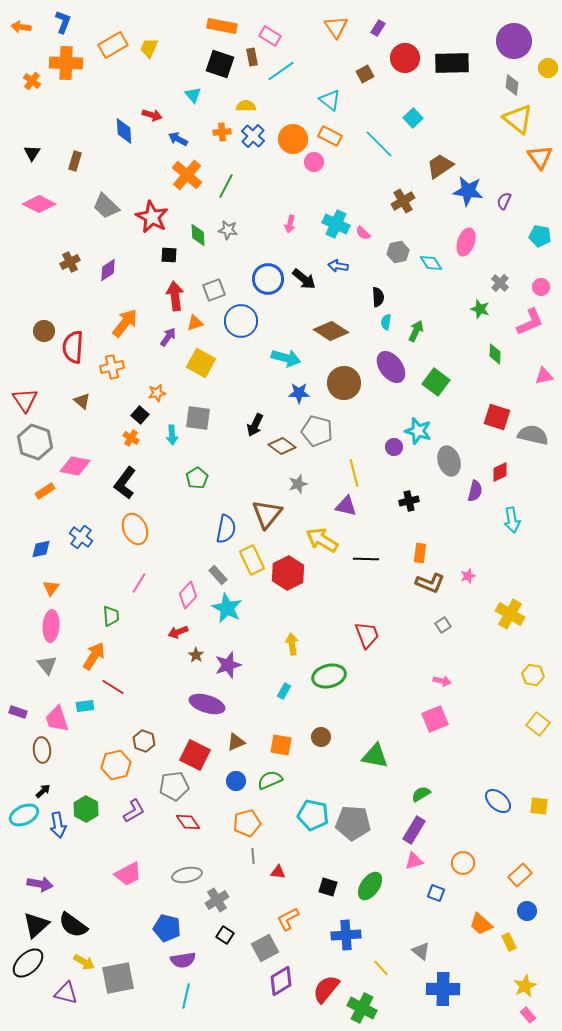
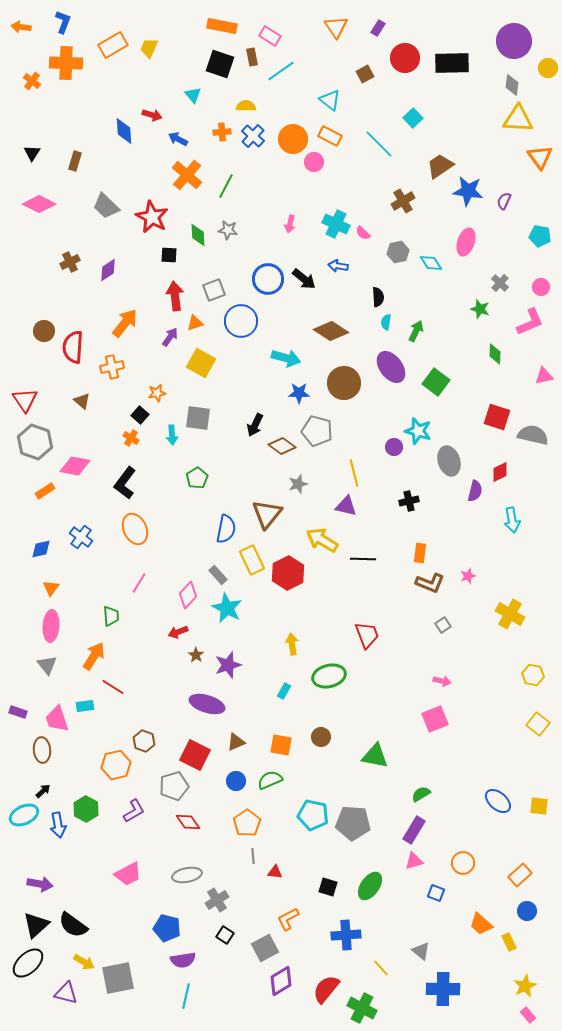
yellow triangle at (518, 119): rotated 36 degrees counterclockwise
purple arrow at (168, 337): moved 2 px right
black line at (366, 559): moved 3 px left
gray pentagon at (174, 786): rotated 8 degrees counterclockwise
orange pentagon at (247, 823): rotated 20 degrees counterclockwise
red triangle at (278, 872): moved 3 px left
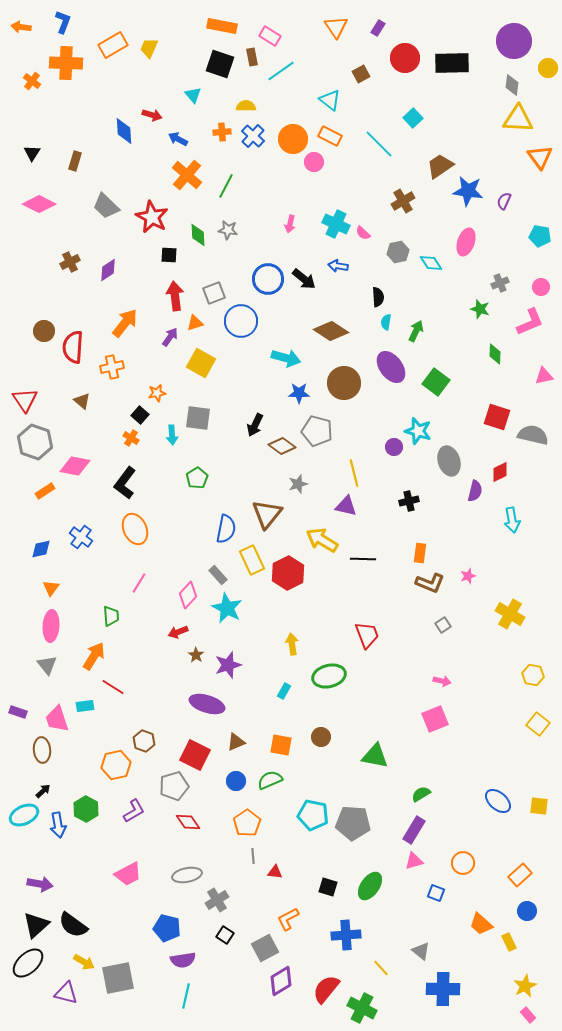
brown square at (365, 74): moved 4 px left
gray cross at (500, 283): rotated 24 degrees clockwise
gray square at (214, 290): moved 3 px down
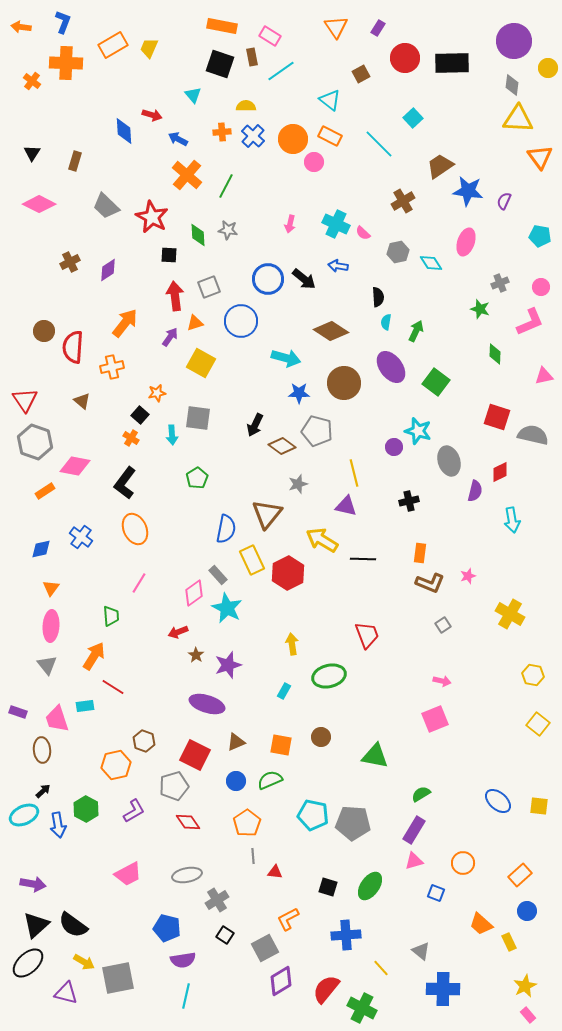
gray square at (214, 293): moved 5 px left, 6 px up
pink diamond at (188, 595): moved 6 px right, 2 px up; rotated 12 degrees clockwise
purple arrow at (40, 884): moved 7 px left
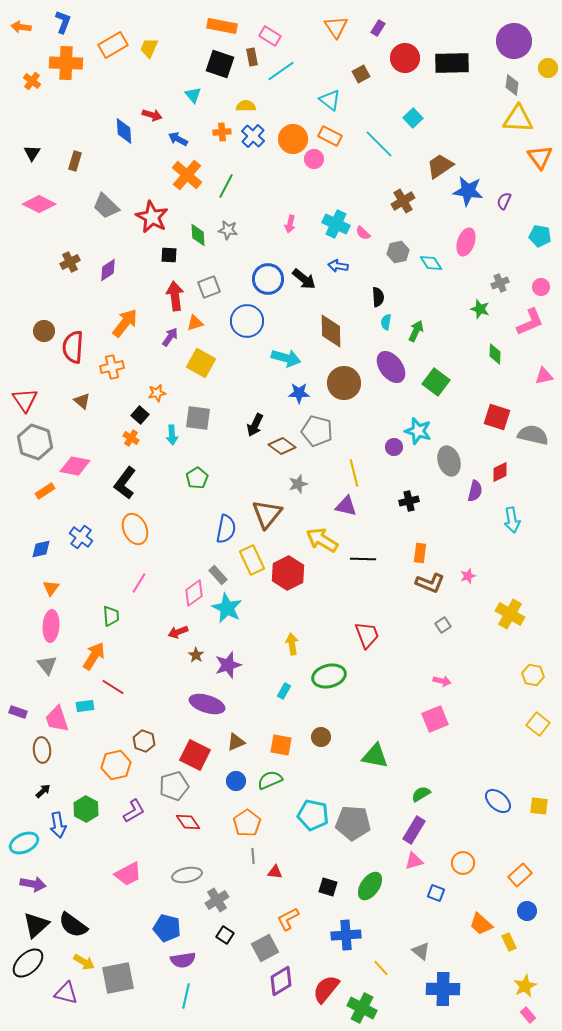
pink circle at (314, 162): moved 3 px up
blue circle at (241, 321): moved 6 px right
brown diamond at (331, 331): rotated 56 degrees clockwise
cyan ellipse at (24, 815): moved 28 px down
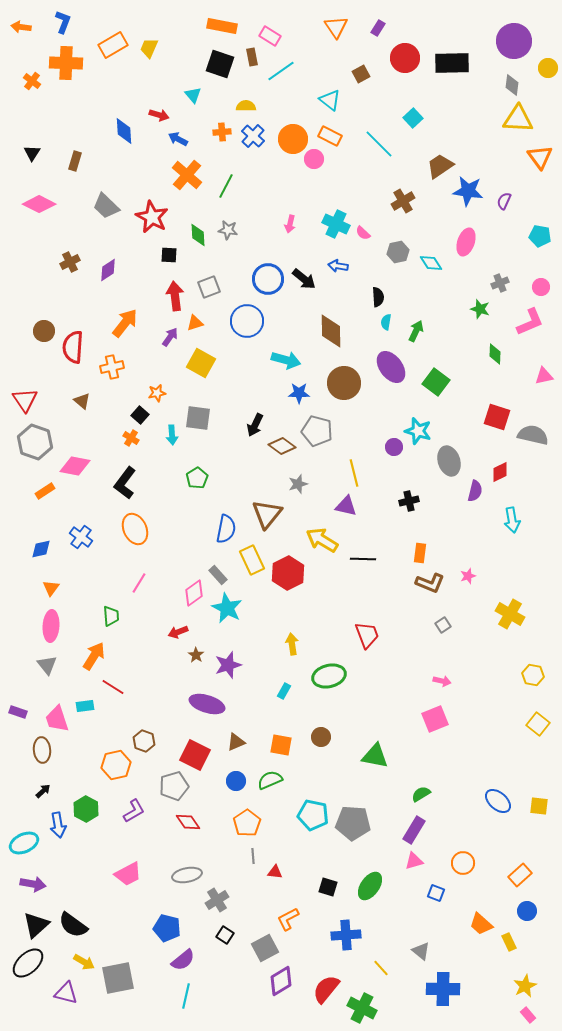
red arrow at (152, 115): moved 7 px right
cyan arrow at (286, 358): moved 2 px down
purple semicircle at (183, 960): rotated 30 degrees counterclockwise
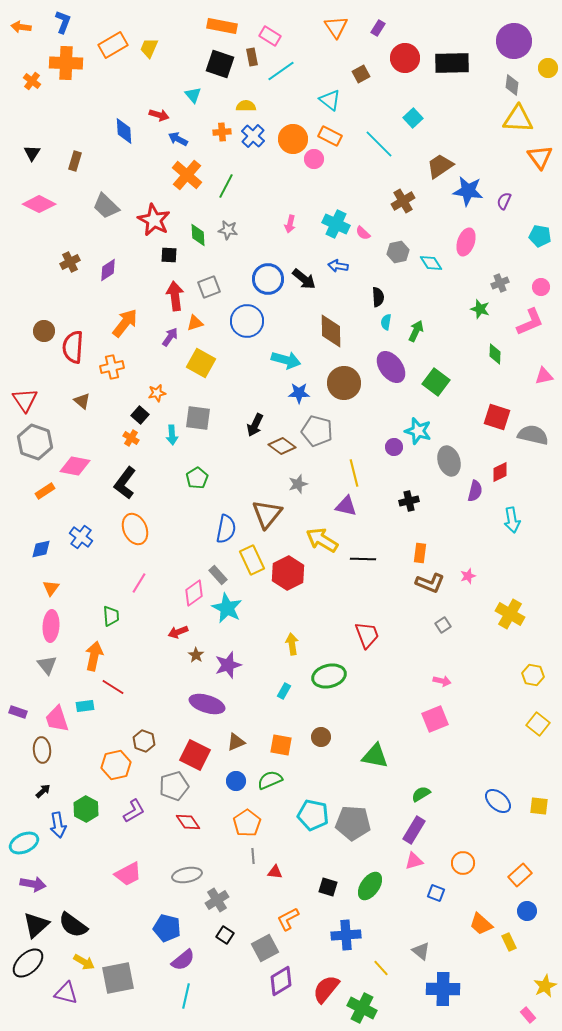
red star at (152, 217): moved 2 px right, 3 px down
orange arrow at (94, 656): rotated 20 degrees counterclockwise
yellow star at (525, 986): moved 20 px right
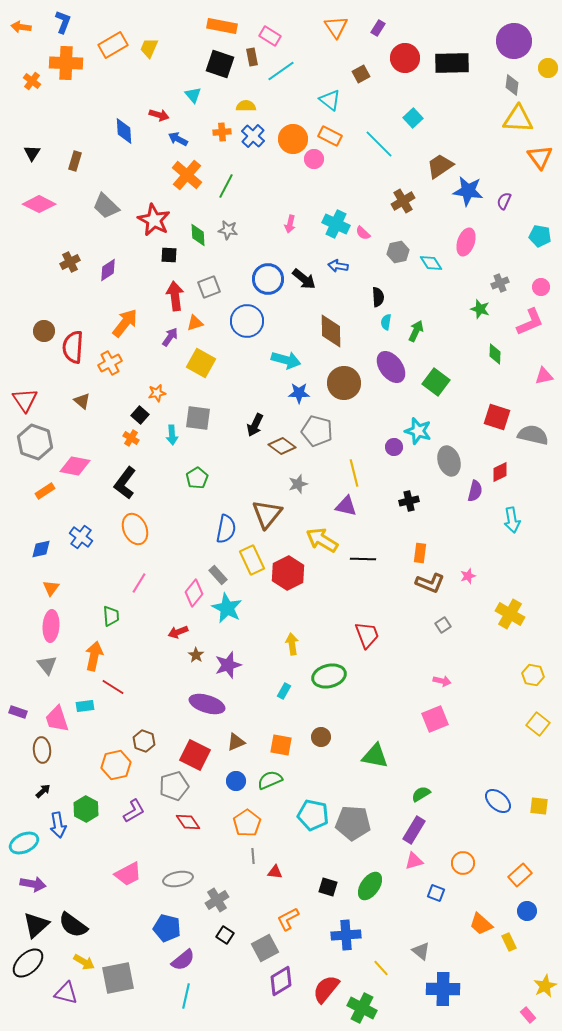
orange cross at (112, 367): moved 2 px left, 4 px up; rotated 15 degrees counterclockwise
pink diamond at (194, 593): rotated 16 degrees counterclockwise
gray ellipse at (187, 875): moved 9 px left, 4 px down
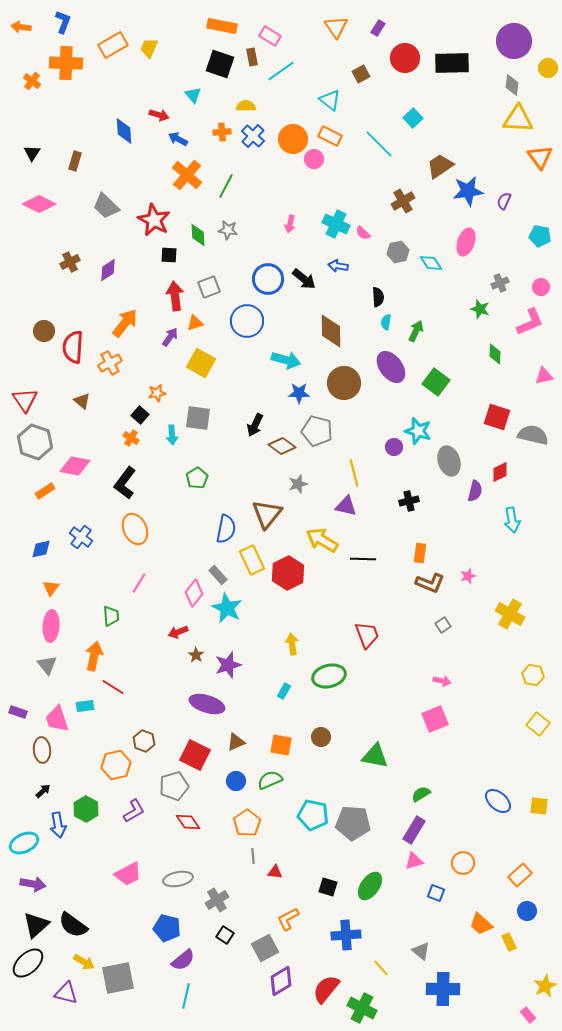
blue star at (468, 191): rotated 16 degrees counterclockwise
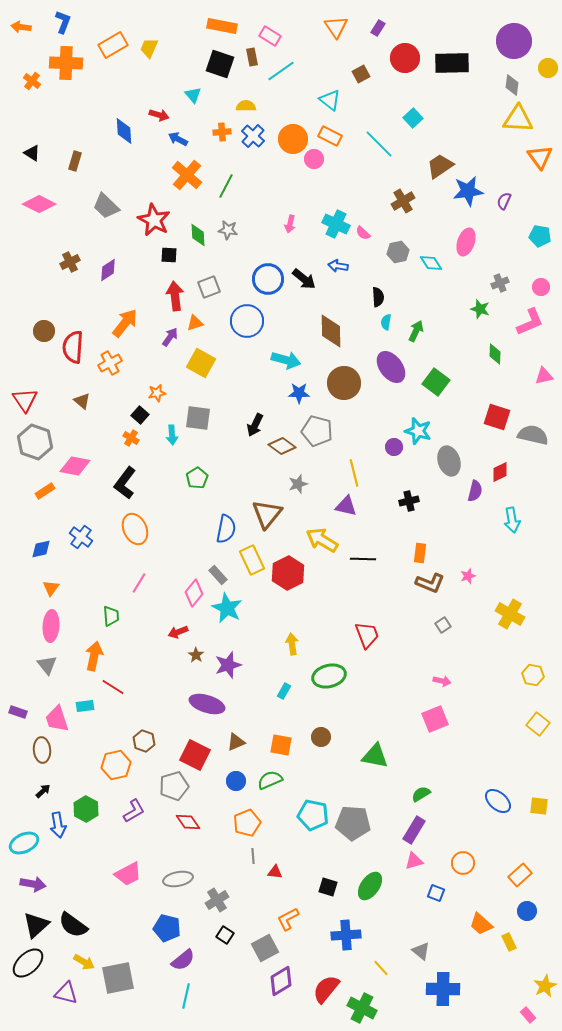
black triangle at (32, 153): rotated 30 degrees counterclockwise
orange pentagon at (247, 823): rotated 12 degrees clockwise
